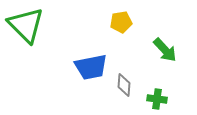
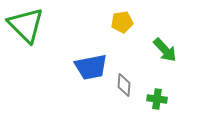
yellow pentagon: moved 1 px right
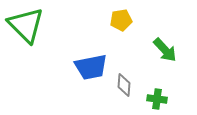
yellow pentagon: moved 1 px left, 2 px up
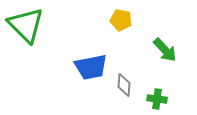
yellow pentagon: rotated 20 degrees clockwise
